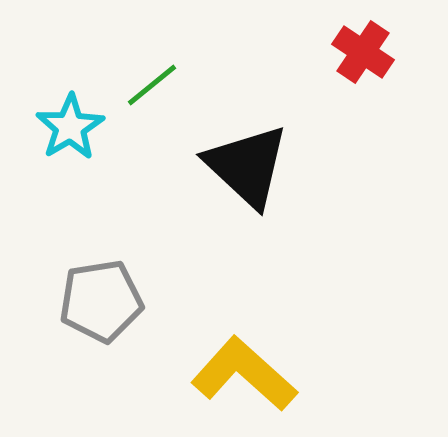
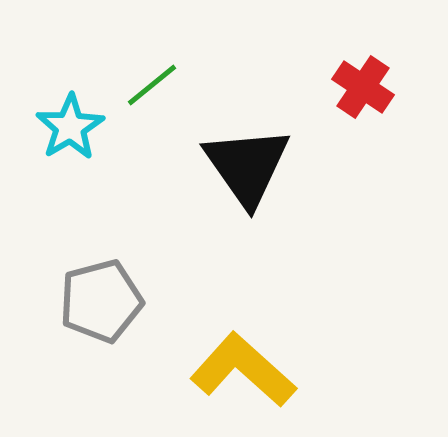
red cross: moved 35 px down
black triangle: rotated 12 degrees clockwise
gray pentagon: rotated 6 degrees counterclockwise
yellow L-shape: moved 1 px left, 4 px up
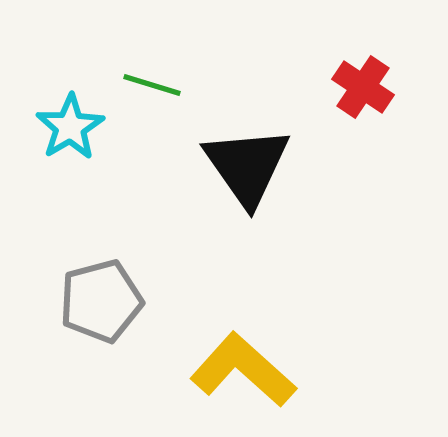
green line: rotated 56 degrees clockwise
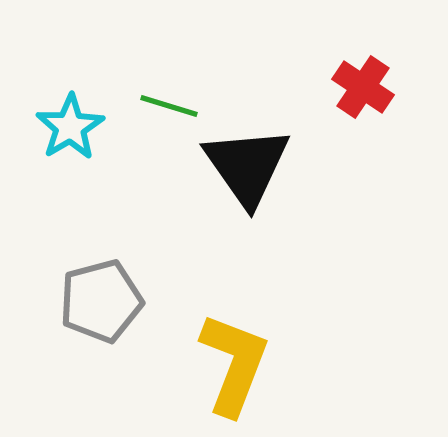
green line: moved 17 px right, 21 px down
yellow L-shape: moved 9 px left, 6 px up; rotated 69 degrees clockwise
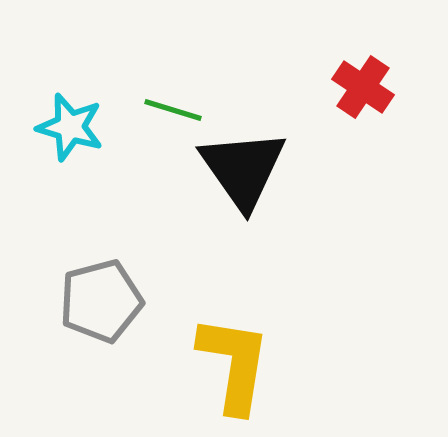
green line: moved 4 px right, 4 px down
cyan star: rotated 24 degrees counterclockwise
black triangle: moved 4 px left, 3 px down
yellow L-shape: rotated 12 degrees counterclockwise
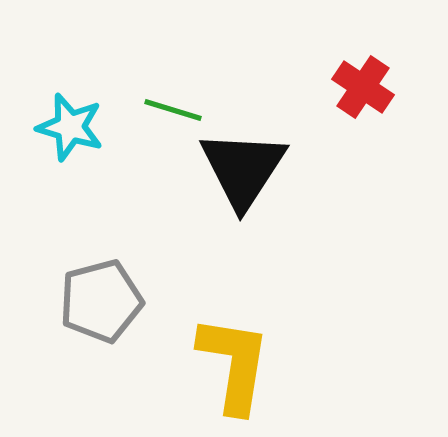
black triangle: rotated 8 degrees clockwise
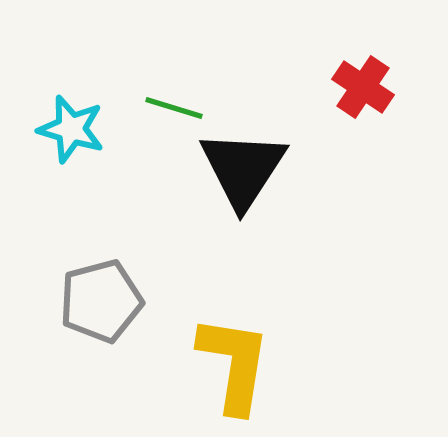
green line: moved 1 px right, 2 px up
cyan star: moved 1 px right, 2 px down
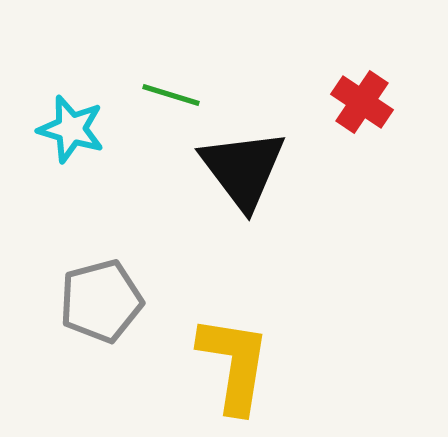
red cross: moved 1 px left, 15 px down
green line: moved 3 px left, 13 px up
black triangle: rotated 10 degrees counterclockwise
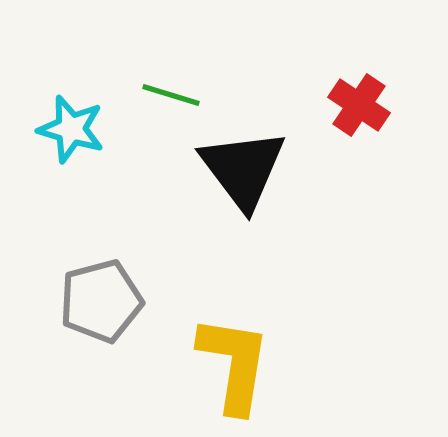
red cross: moved 3 px left, 3 px down
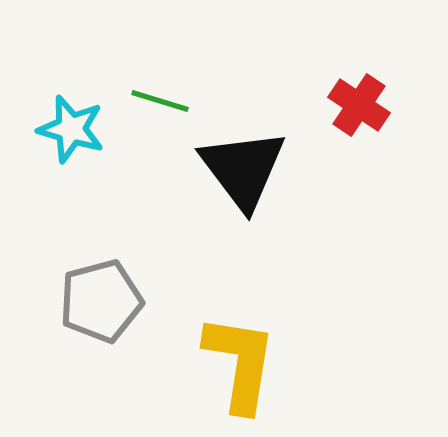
green line: moved 11 px left, 6 px down
yellow L-shape: moved 6 px right, 1 px up
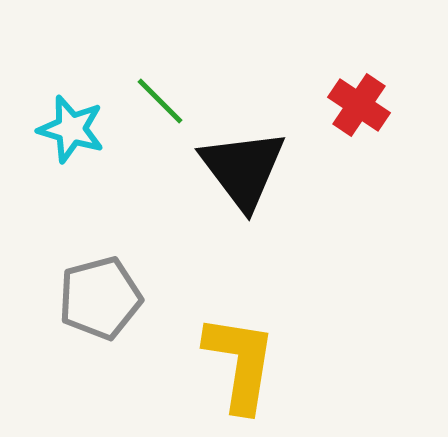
green line: rotated 28 degrees clockwise
gray pentagon: moved 1 px left, 3 px up
